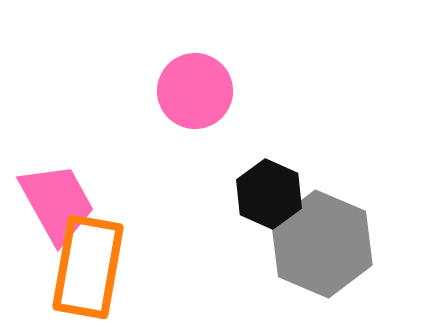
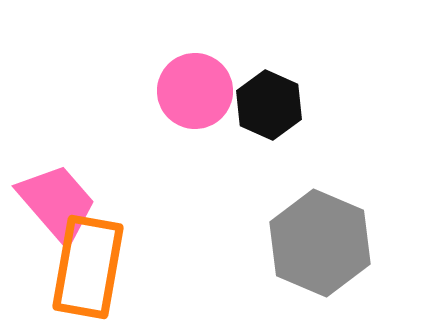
black hexagon: moved 89 px up
pink trapezoid: rotated 12 degrees counterclockwise
gray hexagon: moved 2 px left, 1 px up
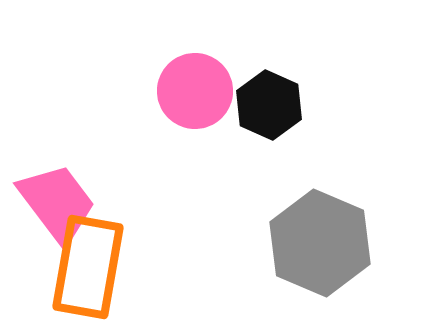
pink trapezoid: rotated 4 degrees clockwise
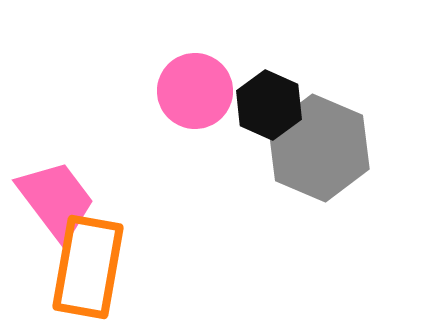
pink trapezoid: moved 1 px left, 3 px up
gray hexagon: moved 1 px left, 95 px up
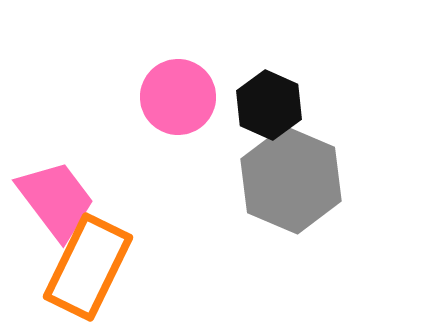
pink circle: moved 17 px left, 6 px down
gray hexagon: moved 28 px left, 32 px down
orange rectangle: rotated 16 degrees clockwise
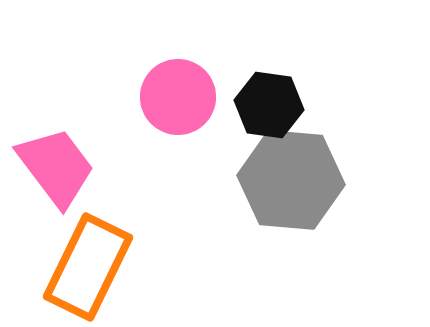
black hexagon: rotated 16 degrees counterclockwise
gray hexagon: rotated 18 degrees counterclockwise
pink trapezoid: moved 33 px up
